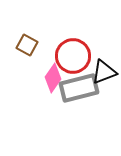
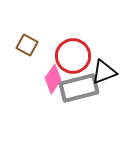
pink diamond: moved 1 px down
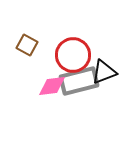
red circle: moved 1 px up
pink diamond: moved 1 px left, 7 px down; rotated 48 degrees clockwise
gray rectangle: moved 7 px up
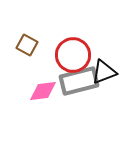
pink diamond: moved 9 px left, 5 px down
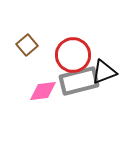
brown square: rotated 20 degrees clockwise
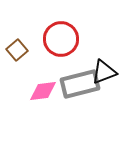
brown square: moved 10 px left, 5 px down
red circle: moved 12 px left, 16 px up
gray rectangle: moved 1 px right, 3 px down
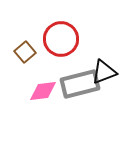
brown square: moved 8 px right, 2 px down
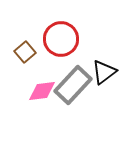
black triangle: rotated 16 degrees counterclockwise
gray rectangle: moved 7 px left, 1 px down; rotated 33 degrees counterclockwise
pink diamond: moved 1 px left
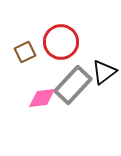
red circle: moved 3 px down
brown square: rotated 15 degrees clockwise
pink diamond: moved 7 px down
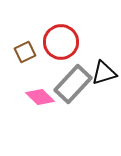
black triangle: moved 1 px down; rotated 20 degrees clockwise
gray rectangle: moved 1 px up
pink diamond: moved 2 px left, 1 px up; rotated 52 degrees clockwise
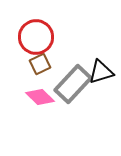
red circle: moved 25 px left, 5 px up
brown square: moved 15 px right, 12 px down
black triangle: moved 3 px left, 1 px up
